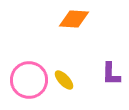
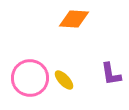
purple L-shape: rotated 10 degrees counterclockwise
pink circle: moved 1 px right, 2 px up
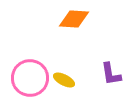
yellow ellipse: rotated 20 degrees counterclockwise
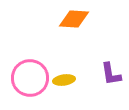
yellow ellipse: rotated 35 degrees counterclockwise
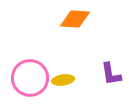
orange diamond: moved 1 px right
yellow ellipse: moved 1 px left
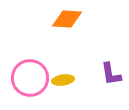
orange diamond: moved 8 px left
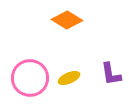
orange diamond: moved 1 px down; rotated 28 degrees clockwise
yellow ellipse: moved 6 px right, 2 px up; rotated 15 degrees counterclockwise
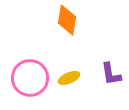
orange diamond: rotated 68 degrees clockwise
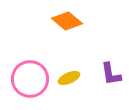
orange diamond: moved 1 px down; rotated 60 degrees counterclockwise
pink circle: moved 1 px down
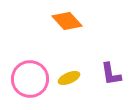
orange diamond: rotated 8 degrees clockwise
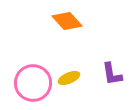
purple L-shape: moved 1 px right
pink circle: moved 3 px right, 4 px down
